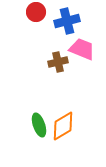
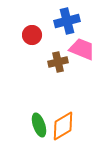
red circle: moved 4 px left, 23 px down
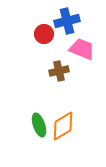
red circle: moved 12 px right, 1 px up
brown cross: moved 1 px right, 9 px down
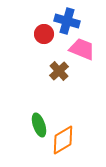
blue cross: rotated 30 degrees clockwise
brown cross: rotated 30 degrees counterclockwise
orange diamond: moved 14 px down
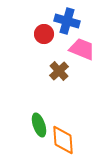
orange diamond: rotated 64 degrees counterclockwise
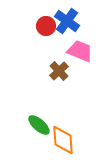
blue cross: rotated 20 degrees clockwise
red circle: moved 2 px right, 8 px up
pink trapezoid: moved 2 px left, 2 px down
green ellipse: rotated 30 degrees counterclockwise
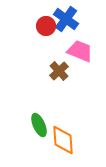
blue cross: moved 1 px left, 2 px up
green ellipse: rotated 25 degrees clockwise
